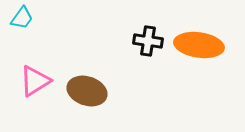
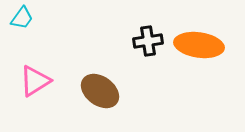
black cross: rotated 16 degrees counterclockwise
brown ellipse: moved 13 px right; rotated 18 degrees clockwise
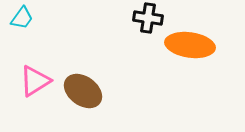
black cross: moved 23 px up; rotated 16 degrees clockwise
orange ellipse: moved 9 px left
brown ellipse: moved 17 px left
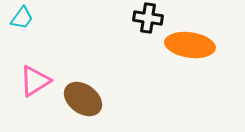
brown ellipse: moved 8 px down
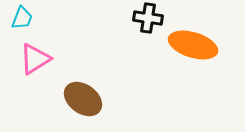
cyan trapezoid: rotated 15 degrees counterclockwise
orange ellipse: moved 3 px right; rotated 9 degrees clockwise
pink triangle: moved 22 px up
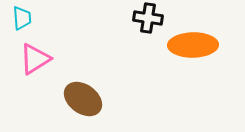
cyan trapezoid: rotated 25 degrees counterclockwise
orange ellipse: rotated 18 degrees counterclockwise
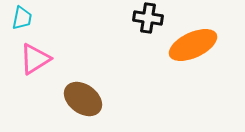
cyan trapezoid: rotated 15 degrees clockwise
orange ellipse: rotated 24 degrees counterclockwise
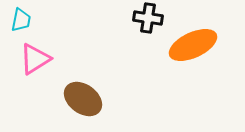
cyan trapezoid: moved 1 px left, 2 px down
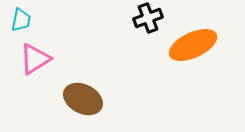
black cross: rotated 28 degrees counterclockwise
brown ellipse: rotated 9 degrees counterclockwise
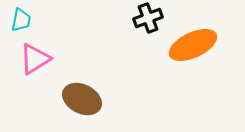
brown ellipse: moved 1 px left
